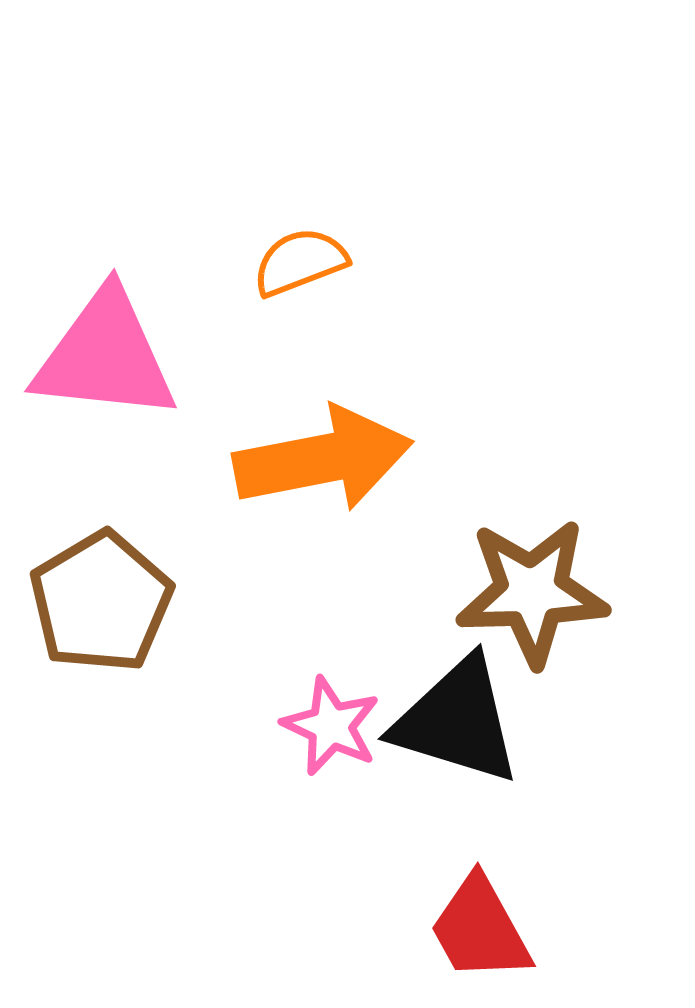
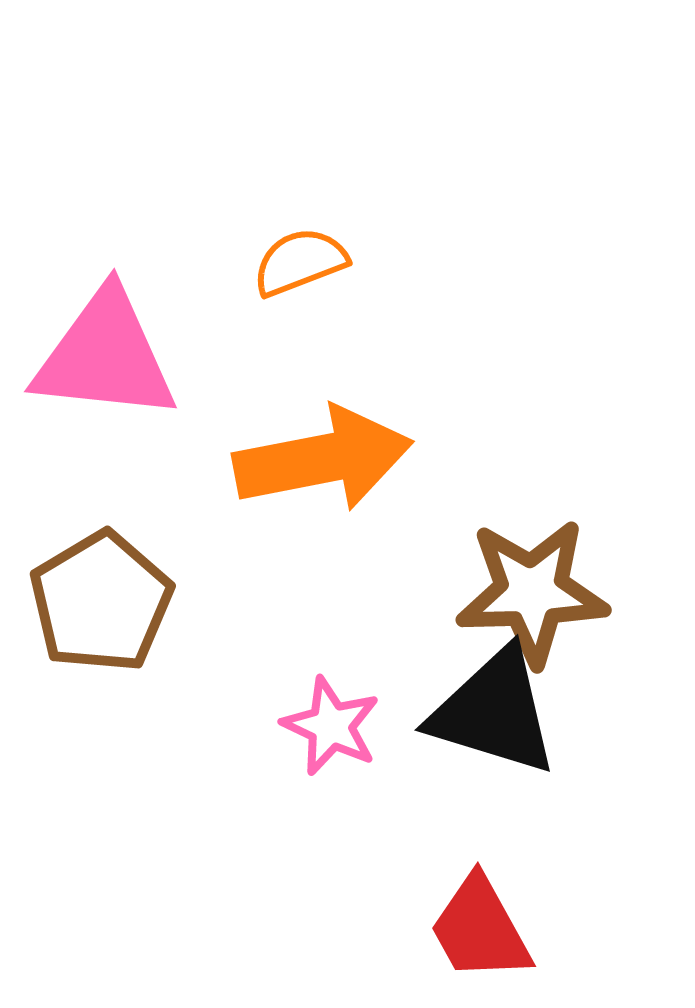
black triangle: moved 37 px right, 9 px up
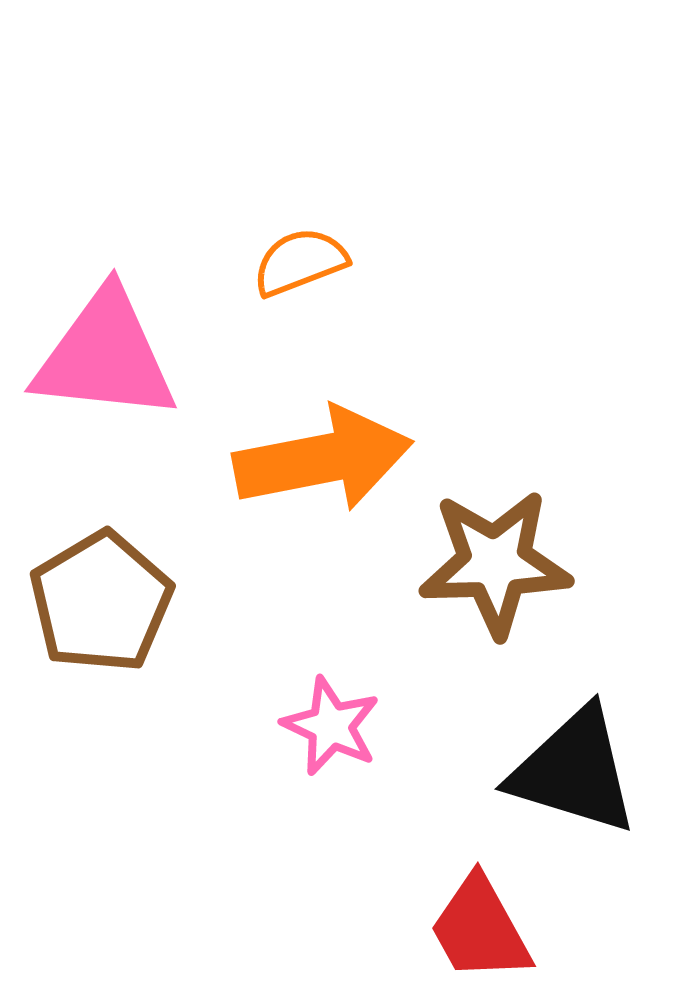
brown star: moved 37 px left, 29 px up
black triangle: moved 80 px right, 59 px down
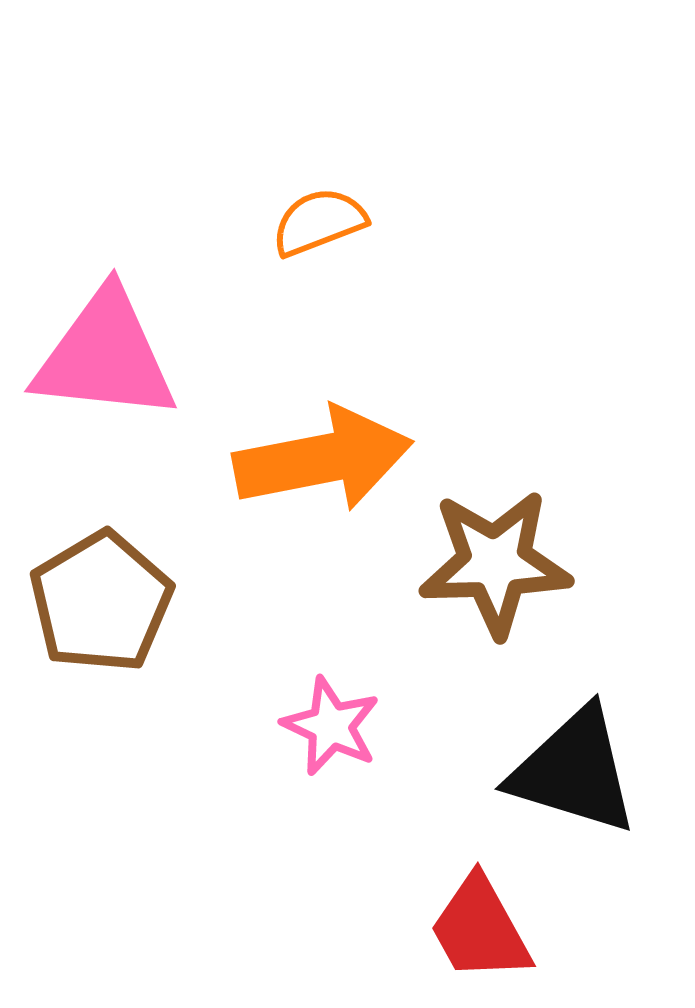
orange semicircle: moved 19 px right, 40 px up
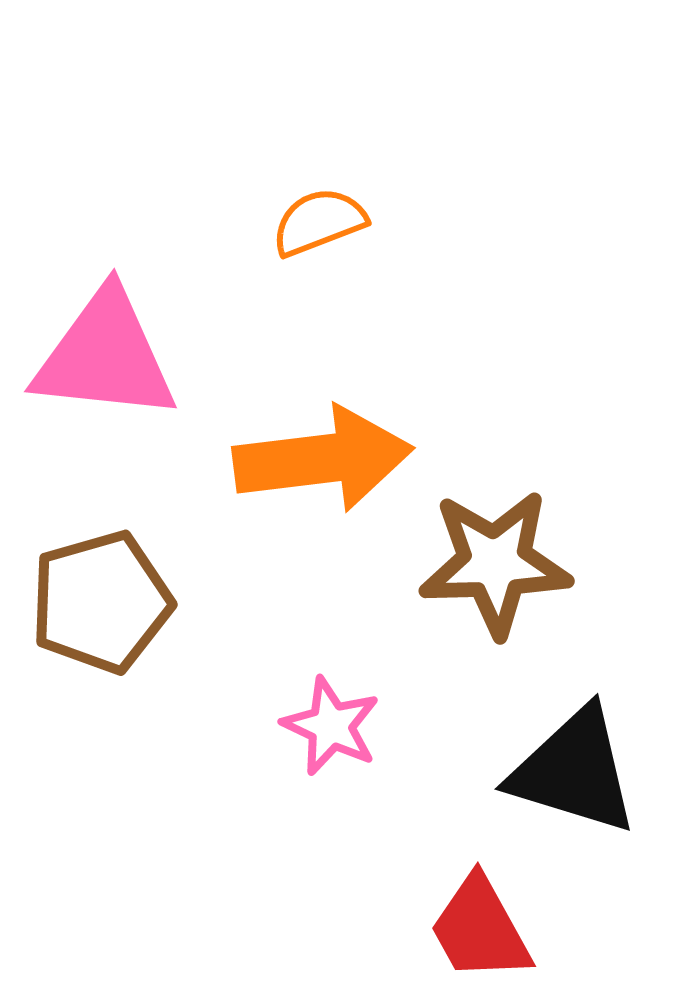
orange arrow: rotated 4 degrees clockwise
brown pentagon: rotated 15 degrees clockwise
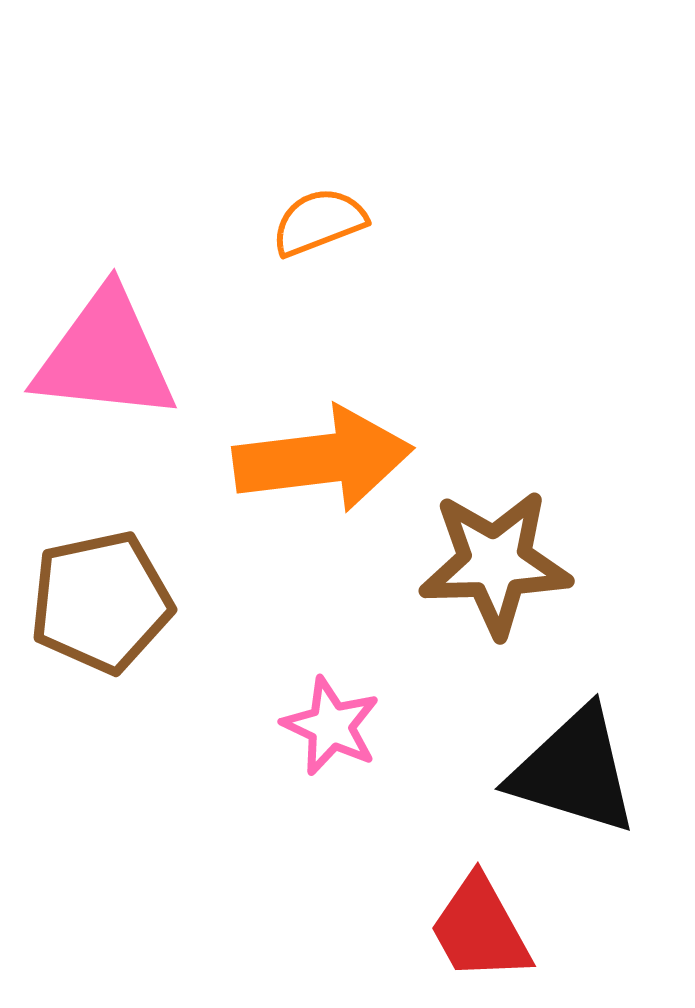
brown pentagon: rotated 4 degrees clockwise
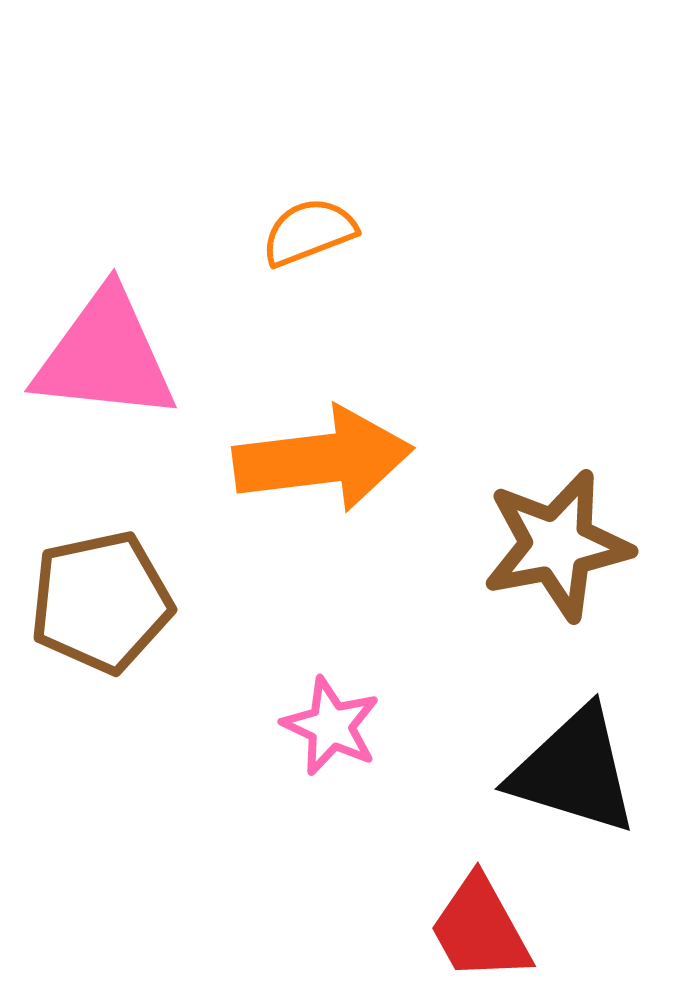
orange semicircle: moved 10 px left, 10 px down
brown star: moved 62 px right, 18 px up; rotated 9 degrees counterclockwise
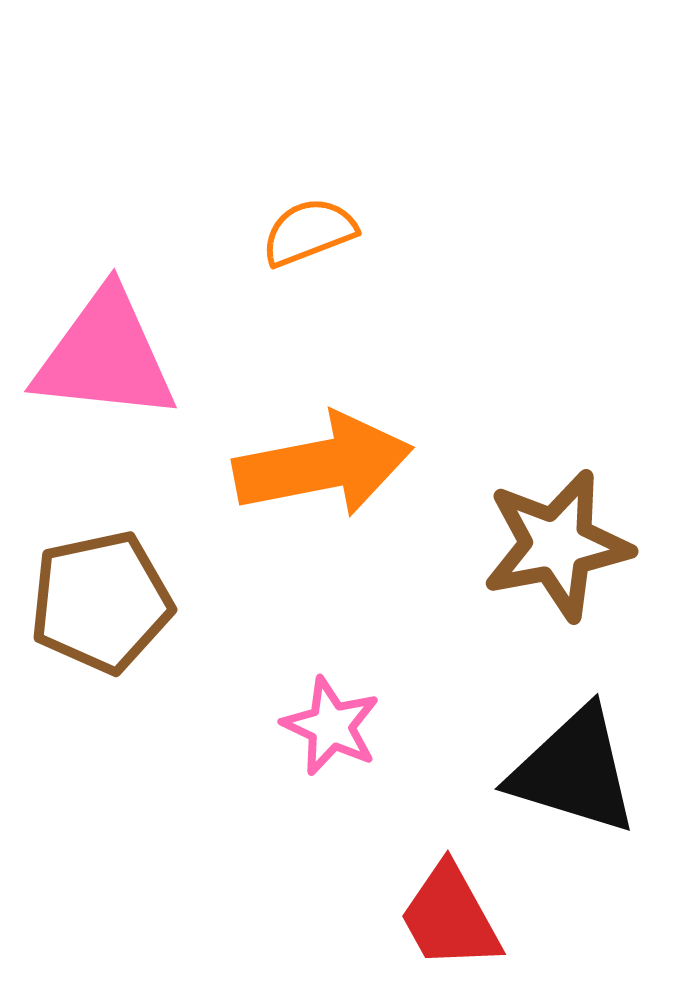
orange arrow: moved 6 px down; rotated 4 degrees counterclockwise
red trapezoid: moved 30 px left, 12 px up
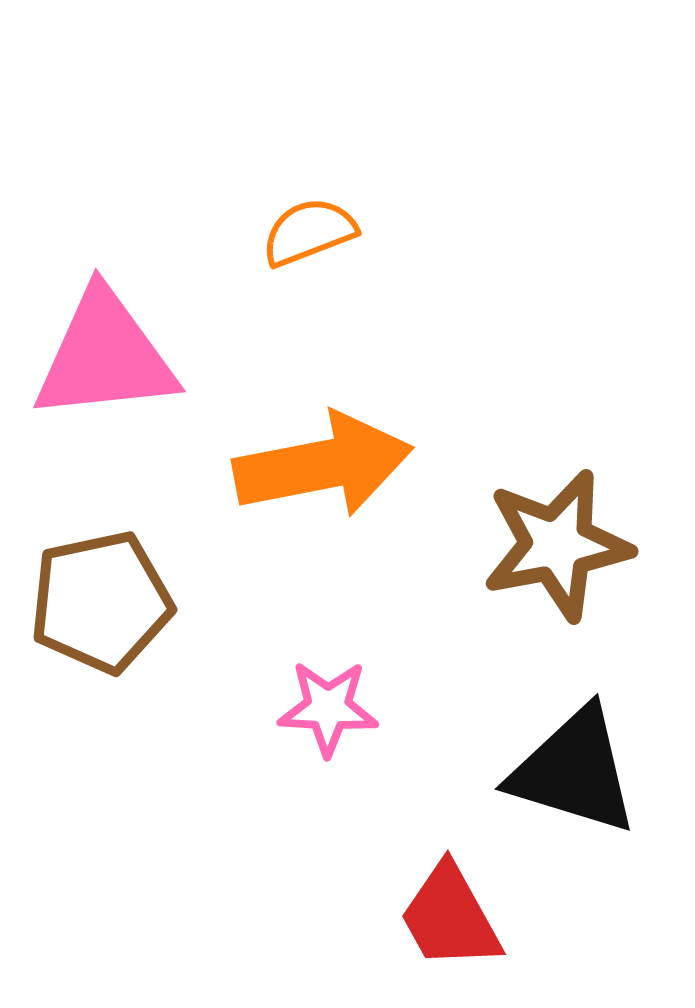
pink triangle: rotated 12 degrees counterclockwise
pink star: moved 3 px left, 18 px up; rotated 22 degrees counterclockwise
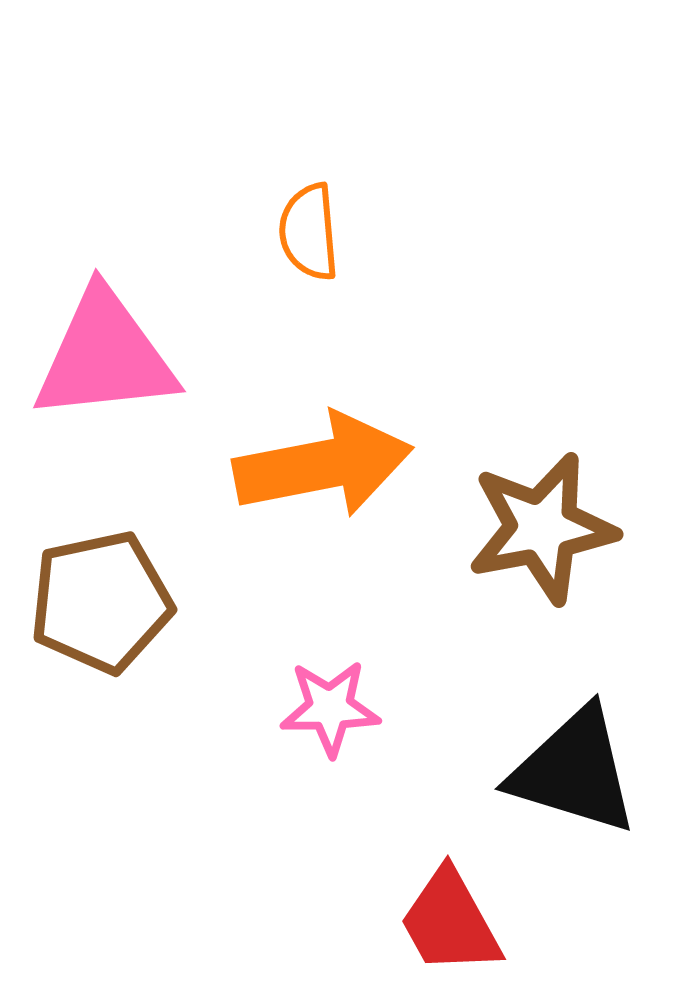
orange semicircle: rotated 74 degrees counterclockwise
brown star: moved 15 px left, 17 px up
pink star: moved 2 px right; rotated 4 degrees counterclockwise
red trapezoid: moved 5 px down
